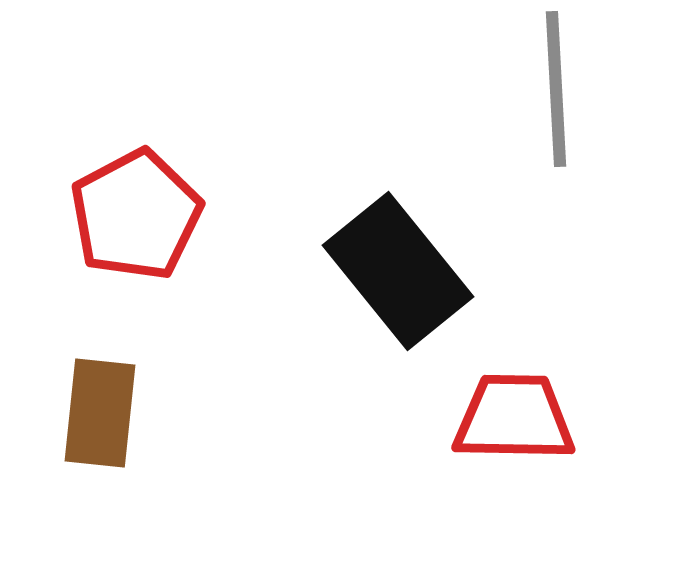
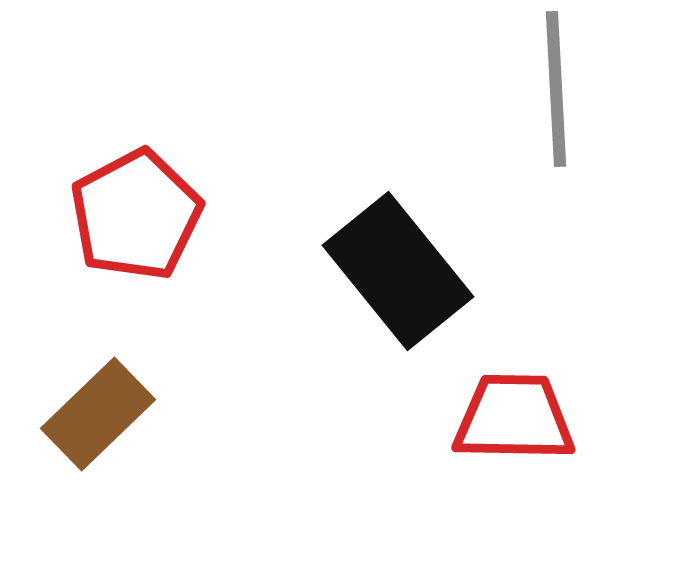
brown rectangle: moved 2 px left, 1 px down; rotated 40 degrees clockwise
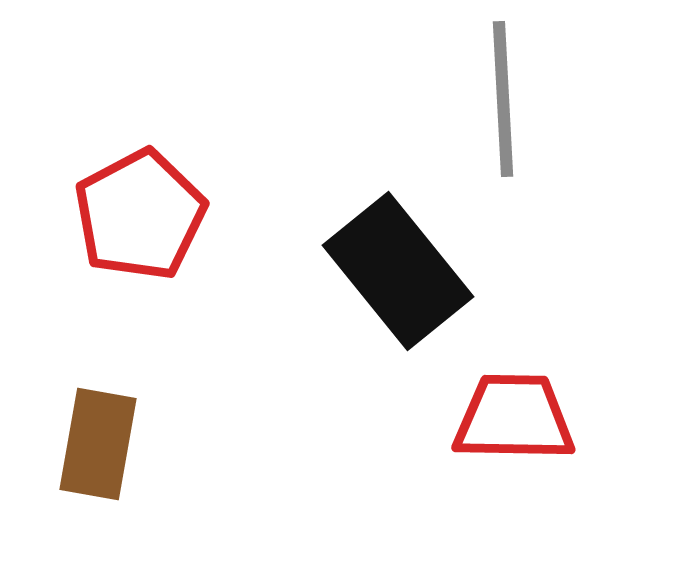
gray line: moved 53 px left, 10 px down
red pentagon: moved 4 px right
brown rectangle: moved 30 px down; rotated 36 degrees counterclockwise
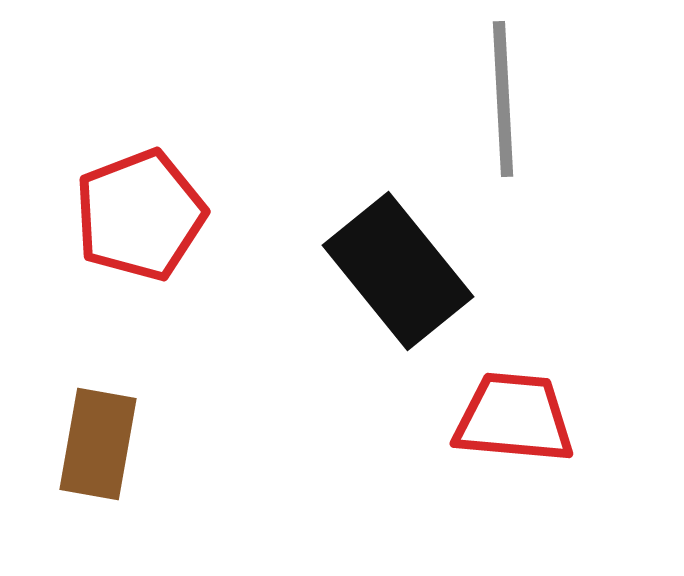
red pentagon: rotated 7 degrees clockwise
red trapezoid: rotated 4 degrees clockwise
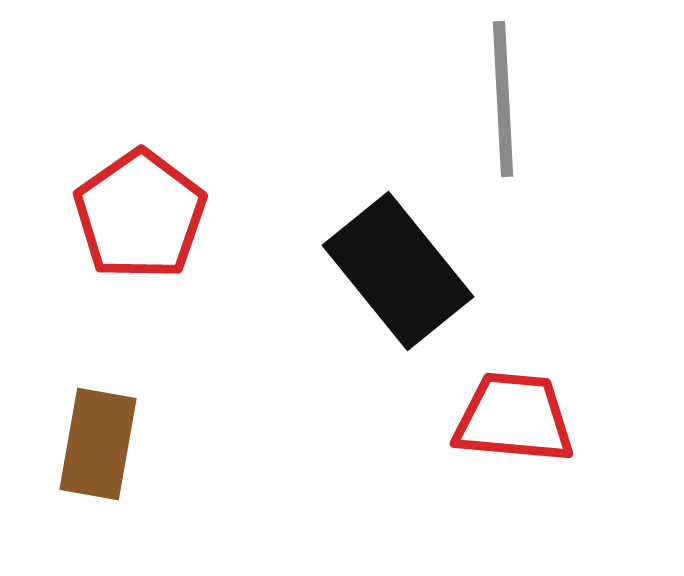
red pentagon: rotated 14 degrees counterclockwise
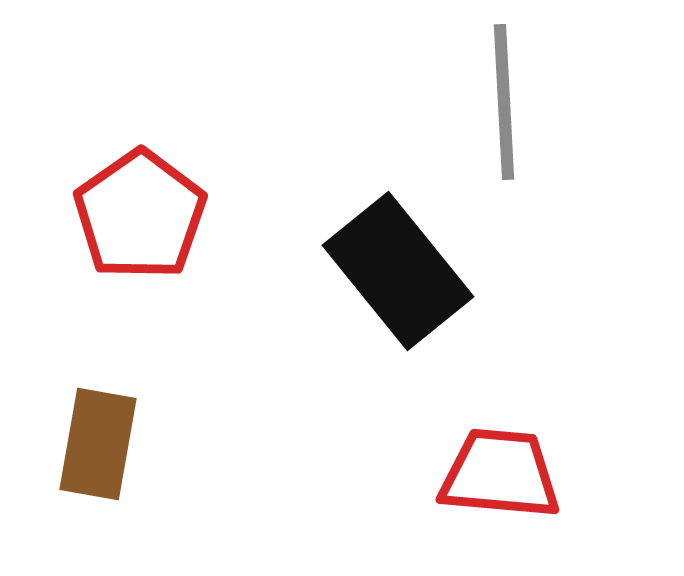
gray line: moved 1 px right, 3 px down
red trapezoid: moved 14 px left, 56 px down
